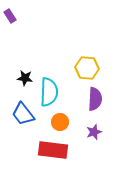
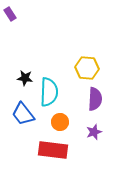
purple rectangle: moved 2 px up
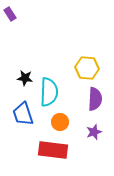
blue trapezoid: rotated 20 degrees clockwise
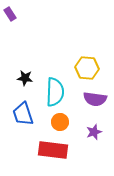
cyan semicircle: moved 6 px right
purple semicircle: rotated 95 degrees clockwise
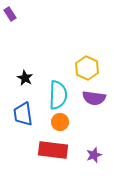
yellow hexagon: rotated 20 degrees clockwise
black star: rotated 21 degrees clockwise
cyan semicircle: moved 3 px right, 3 px down
purple semicircle: moved 1 px left, 1 px up
blue trapezoid: rotated 10 degrees clockwise
purple star: moved 23 px down
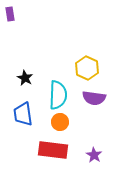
purple rectangle: rotated 24 degrees clockwise
purple star: rotated 21 degrees counterclockwise
